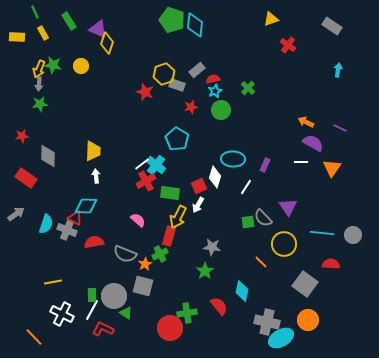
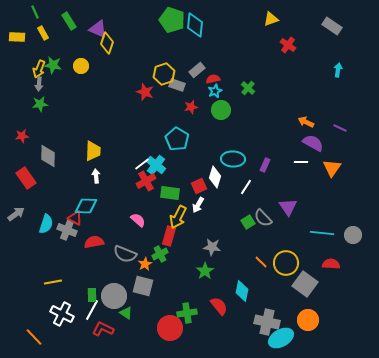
red rectangle at (26, 178): rotated 20 degrees clockwise
green square at (248, 222): rotated 24 degrees counterclockwise
yellow circle at (284, 244): moved 2 px right, 19 px down
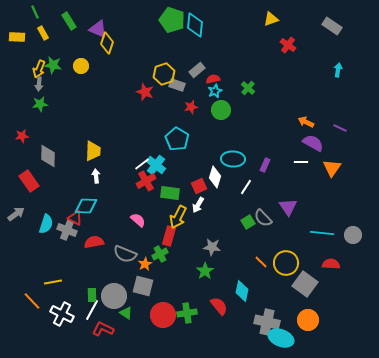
red rectangle at (26, 178): moved 3 px right, 3 px down
red circle at (170, 328): moved 7 px left, 13 px up
orange line at (34, 337): moved 2 px left, 36 px up
cyan ellipse at (281, 338): rotated 50 degrees clockwise
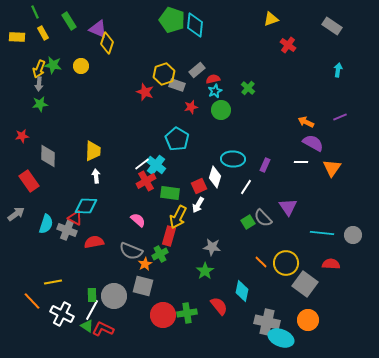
purple line at (340, 128): moved 11 px up; rotated 48 degrees counterclockwise
gray semicircle at (125, 254): moved 6 px right, 3 px up
green triangle at (126, 313): moved 39 px left, 13 px down
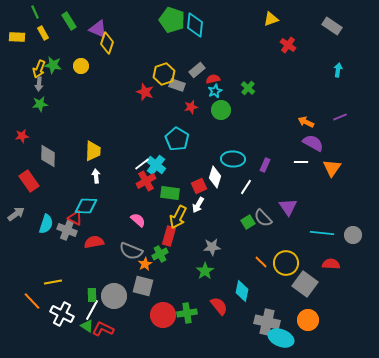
gray star at (212, 247): rotated 12 degrees counterclockwise
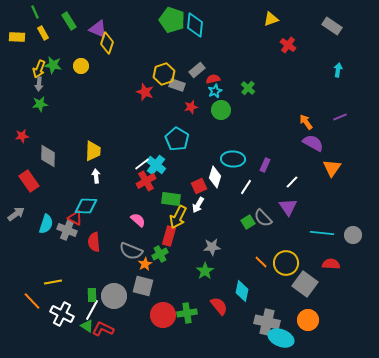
orange arrow at (306, 122): rotated 28 degrees clockwise
white line at (301, 162): moved 9 px left, 20 px down; rotated 48 degrees counterclockwise
green rectangle at (170, 193): moved 1 px right, 6 px down
red semicircle at (94, 242): rotated 84 degrees counterclockwise
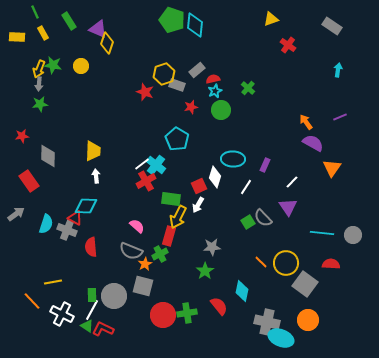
pink semicircle at (138, 220): moved 1 px left, 6 px down
red semicircle at (94, 242): moved 3 px left, 5 px down
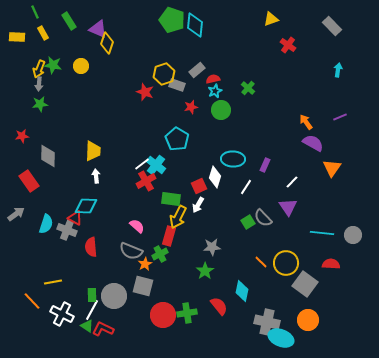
gray rectangle at (332, 26): rotated 12 degrees clockwise
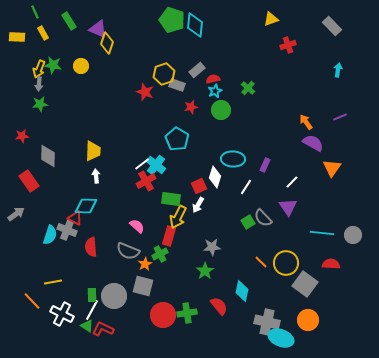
red cross at (288, 45): rotated 35 degrees clockwise
cyan semicircle at (46, 224): moved 4 px right, 11 px down
gray semicircle at (131, 251): moved 3 px left
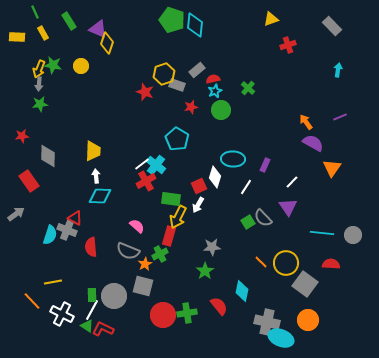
cyan diamond at (86, 206): moved 14 px right, 10 px up
